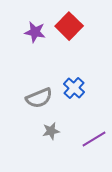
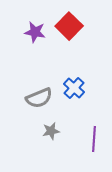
purple line: rotated 55 degrees counterclockwise
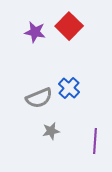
blue cross: moved 5 px left
purple line: moved 1 px right, 2 px down
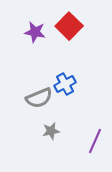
blue cross: moved 4 px left, 4 px up; rotated 20 degrees clockwise
purple line: rotated 20 degrees clockwise
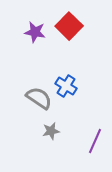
blue cross: moved 1 px right, 2 px down; rotated 30 degrees counterclockwise
gray semicircle: rotated 124 degrees counterclockwise
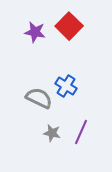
gray semicircle: rotated 8 degrees counterclockwise
gray star: moved 1 px right, 2 px down; rotated 24 degrees clockwise
purple line: moved 14 px left, 9 px up
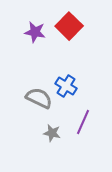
purple line: moved 2 px right, 10 px up
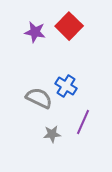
gray star: moved 1 px down; rotated 18 degrees counterclockwise
